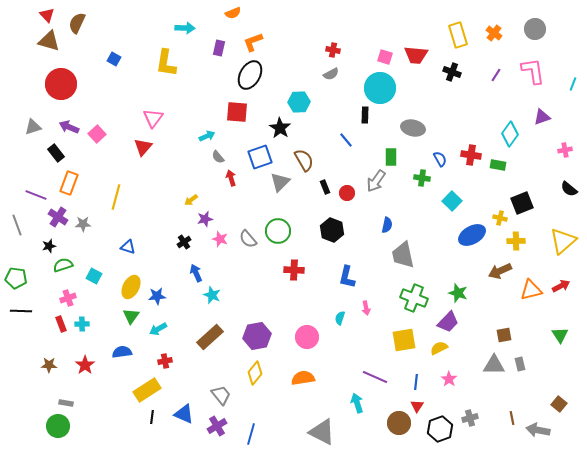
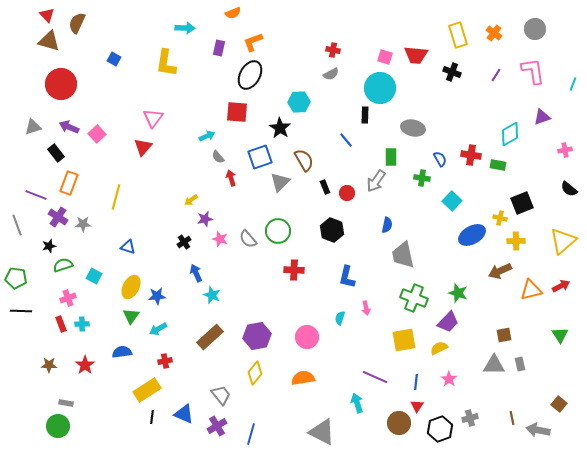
cyan diamond at (510, 134): rotated 25 degrees clockwise
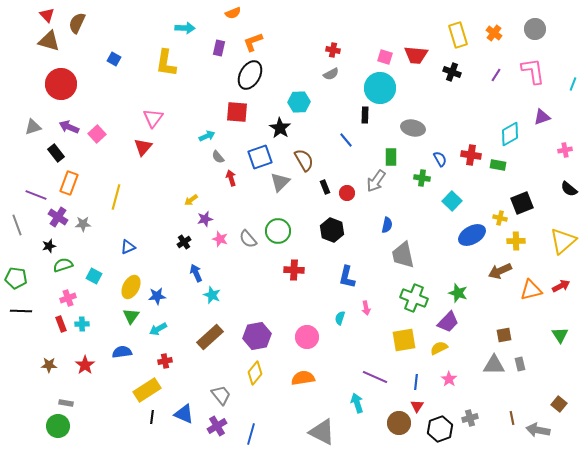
blue triangle at (128, 247): rotated 42 degrees counterclockwise
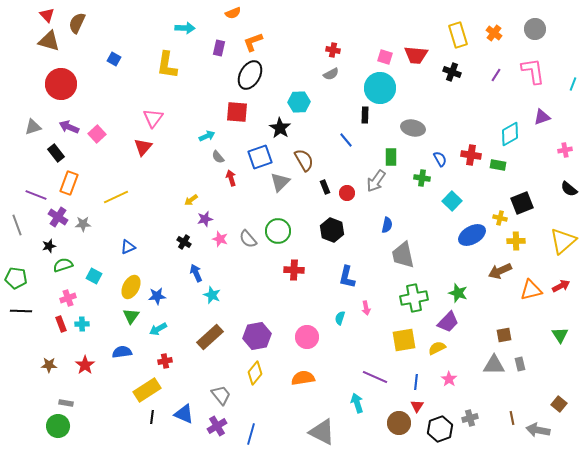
yellow L-shape at (166, 63): moved 1 px right, 2 px down
yellow line at (116, 197): rotated 50 degrees clockwise
black cross at (184, 242): rotated 24 degrees counterclockwise
green cross at (414, 298): rotated 32 degrees counterclockwise
yellow semicircle at (439, 348): moved 2 px left
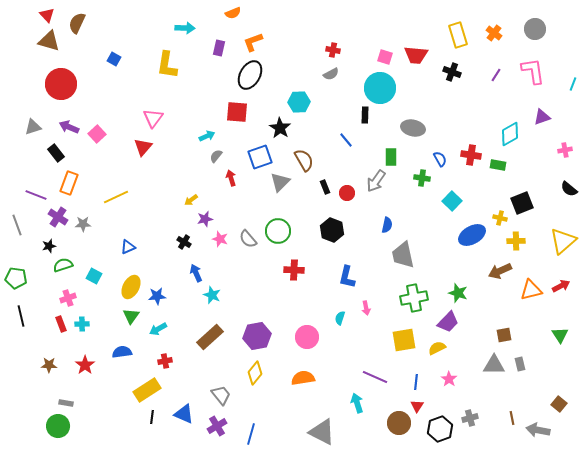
gray semicircle at (218, 157): moved 2 px left, 1 px up; rotated 80 degrees clockwise
black line at (21, 311): moved 5 px down; rotated 75 degrees clockwise
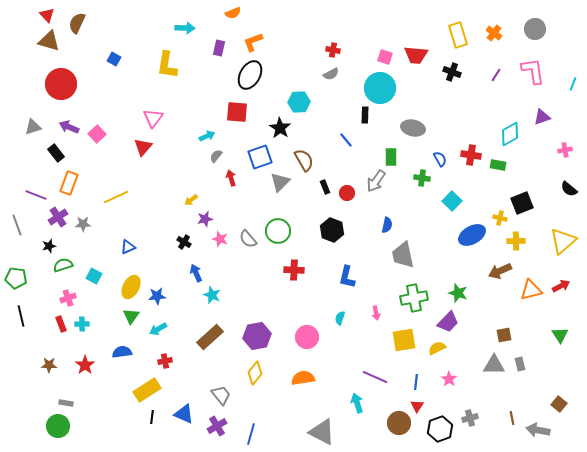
purple cross at (58, 217): rotated 24 degrees clockwise
pink arrow at (366, 308): moved 10 px right, 5 px down
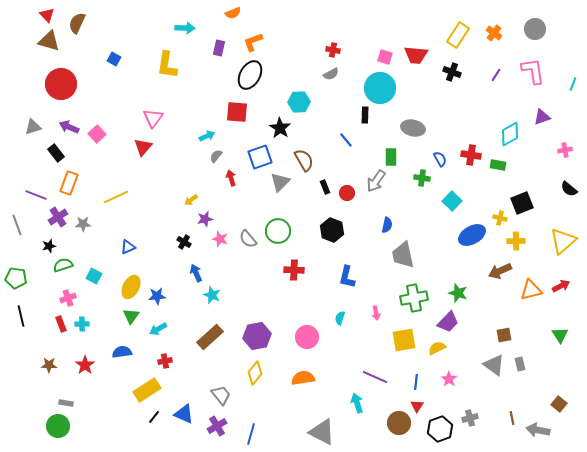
yellow rectangle at (458, 35): rotated 50 degrees clockwise
gray triangle at (494, 365): rotated 35 degrees clockwise
black line at (152, 417): moved 2 px right; rotated 32 degrees clockwise
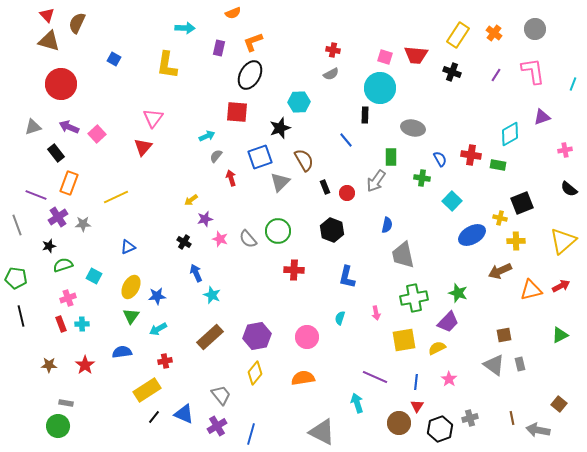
black star at (280, 128): rotated 20 degrees clockwise
green triangle at (560, 335): rotated 36 degrees clockwise
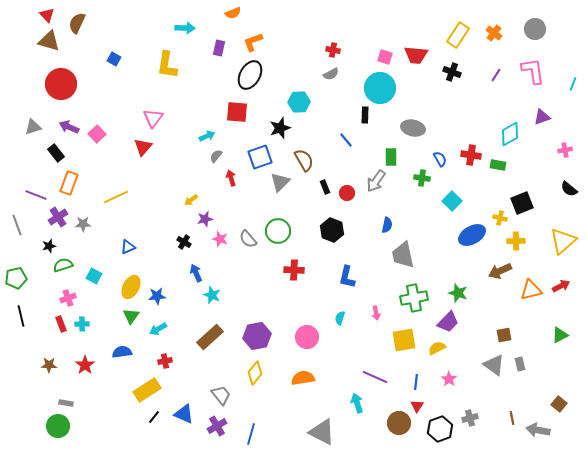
green pentagon at (16, 278): rotated 20 degrees counterclockwise
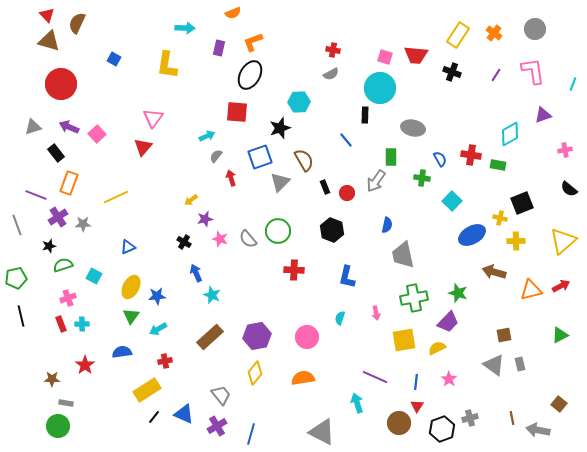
purple triangle at (542, 117): moved 1 px right, 2 px up
brown arrow at (500, 271): moved 6 px left, 1 px down; rotated 40 degrees clockwise
brown star at (49, 365): moved 3 px right, 14 px down
black hexagon at (440, 429): moved 2 px right
